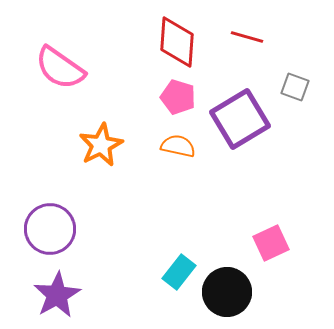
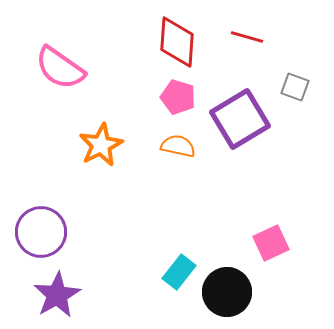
purple circle: moved 9 px left, 3 px down
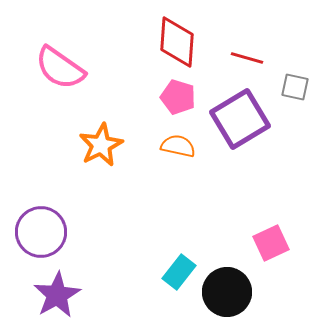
red line: moved 21 px down
gray square: rotated 8 degrees counterclockwise
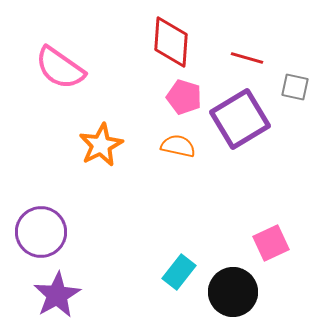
red diamond: moved 6 px left
pink pentagon: moved 6 px right
black circle: moved 6 px right
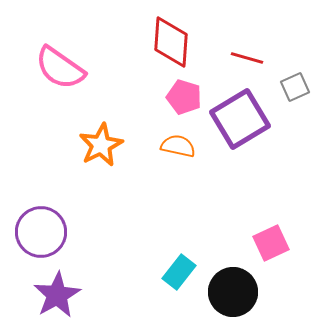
gray square: rotated 36 degrees counterclockwise
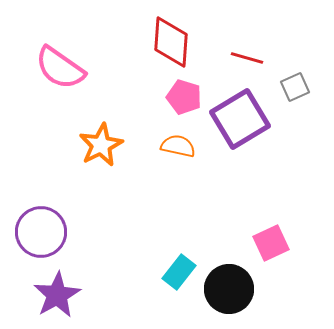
black circle: moved 4 px left, 3 px up
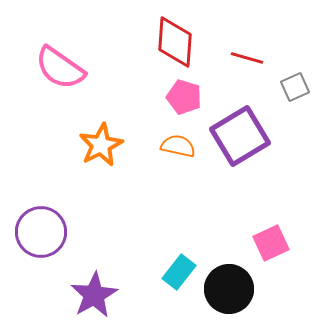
red diamond: moved 4 px right
purple square: moved 17 px down
purple star: moved 37 px right
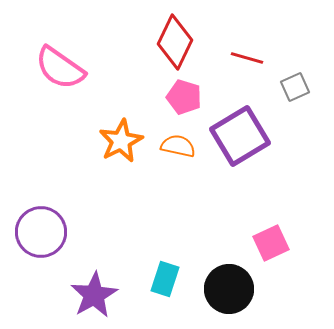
red diamond: rotated 22 degrees clockwise
orange star: moved 20 px right, 4 px up
cyan rectangle: moved 14 px left, 7 px down; rotated 20 degrees counterclockwise
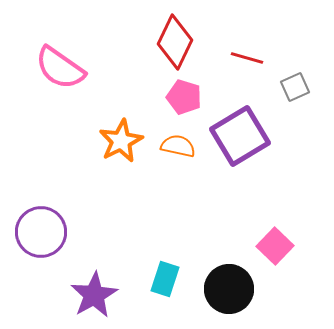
pink square: moved 4 px right, 3 px down; rotated 21 degrees counterclockwise
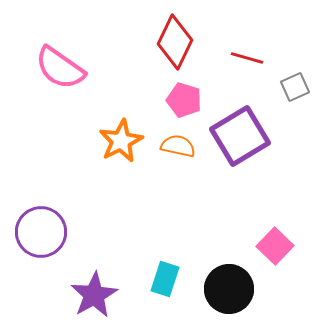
pink pentagon: moved 3 px down
